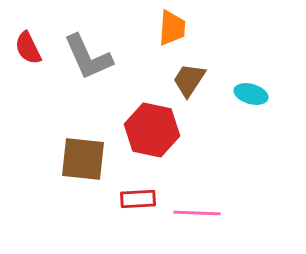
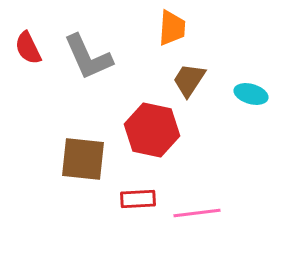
pink line: rotated 9 degrees counterclockwise
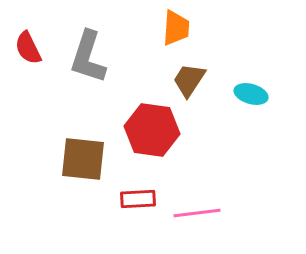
orange trapezoid: moved 4 px right
gray L-shape: rotated 42 degrees clockwise
red hexagon: rotated 4 degrees counterclockwise
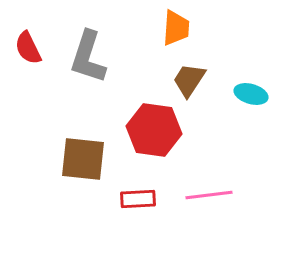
red hexagon: moved 2 px right
pink line: moved 12 px right, 18 px up
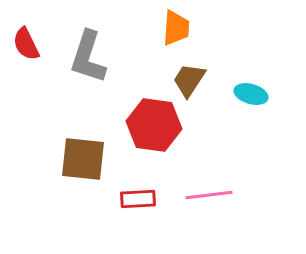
red semicircle: moved 2 px left, 4 px up
red hexagon: moved 5 px up
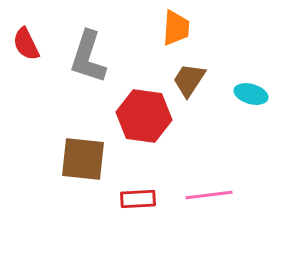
red hexagon: moved 10 px left, 9 px up
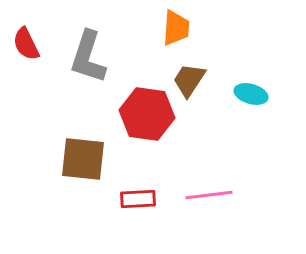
red hexagon: moved 3 px right, 2 px up
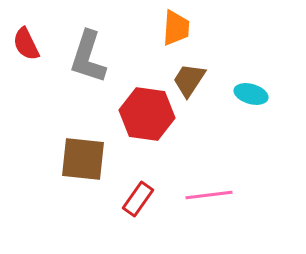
red rectangle: rotated 52 degrees counterclockwise
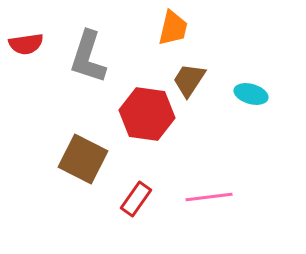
orange trapezoid: moved 3 px left; rotated 9 degrees clockwise
red semicircle: rotated 72 degrees counterclockwise
brown square: rotated 21 degrees clockwise
pink line: moved 2 px down
red rectangle: moved 2 px left
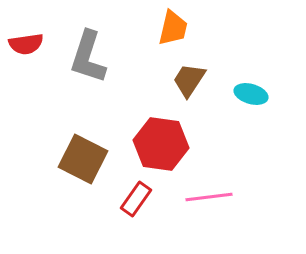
red hexagon: moved 14 px right, 30 px down
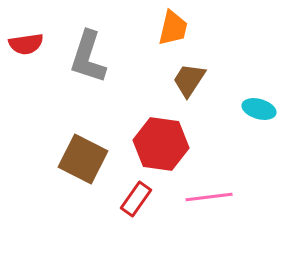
cyan ellipse: moved 8 px right, 15 px down
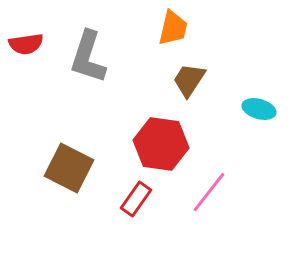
brown square: moved 14 px left, 9 px down
pink line: moved 5 px up; rotated 45 degrees counterclockwise
